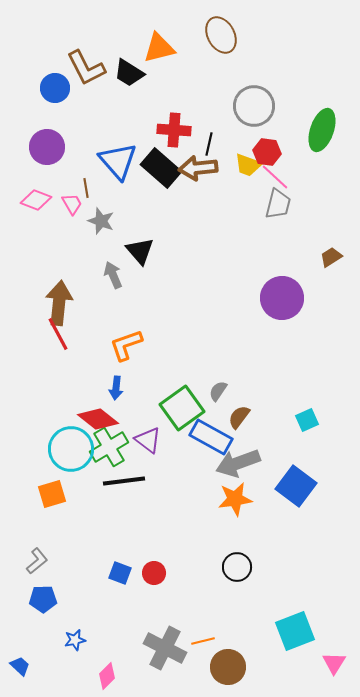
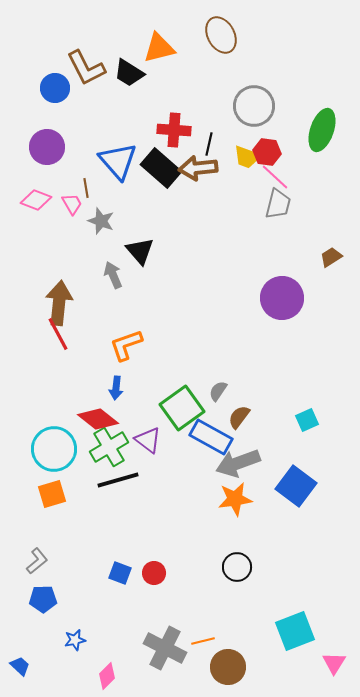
yellow trapezoid at (248, 165): moved 1 px left, 8 px up
cyan circle at (71, 449): moved 17 px left
black line at (124, 481): moved 6 px left, 1 px up; rotated 9 degrees counterclockwise
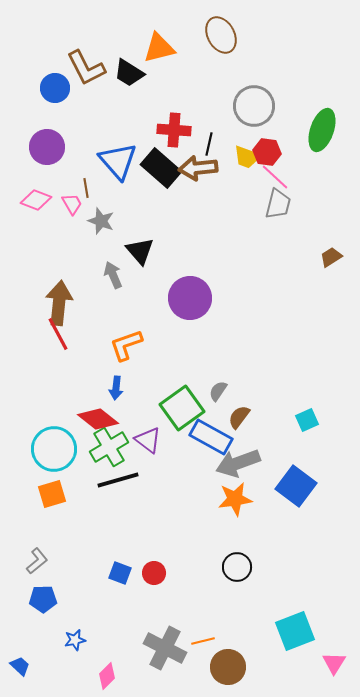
purple circle at (282, 298): moved 92 px left
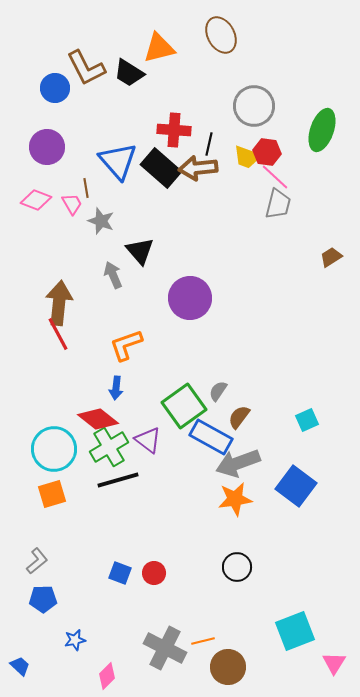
green square at (182, 408): moved 2 px right, 2 px up
